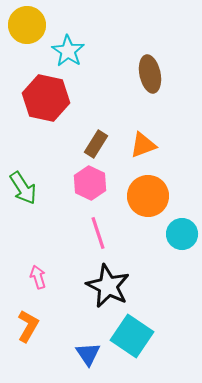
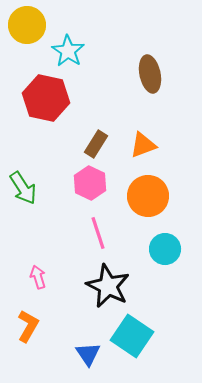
cyan circle: moved 17 px left, 15 px down
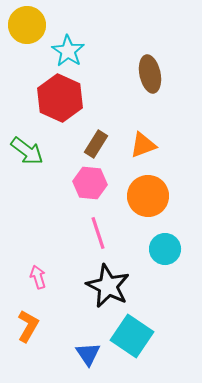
red hexagon: moved 14 px right; rotated 12 degrees clockwise
pink hexagon: rotated 20 degrees counterclockwise
green arrow: moved 4 px right, 37 px up; rotated 20 degrees counterclockwise
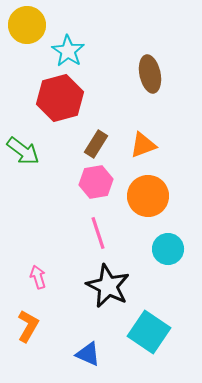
red hexagon: rotated 21 degrees clockwise
green arrow: moved 4 px left
pink hexagon: moved 6 px right, 1 px up; rotated 16 degrees counterclockwise
cyan circle: moved 3 px right
cyan square: moved 17 px right, 4 px up
blue triangle: rotated 32 degrees counterclockwise
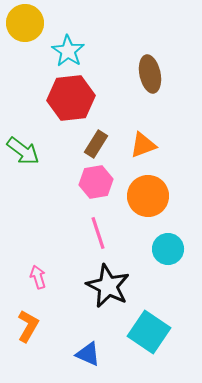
yellow circle: moved 2 px left, 2 px up
red hexagon: moved 11 px right; rotated 9 degrees clockwise
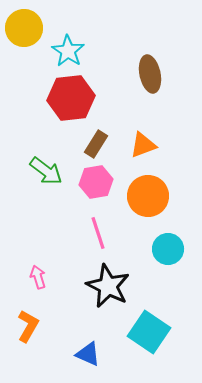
yellow circle: moved 1 px left, 5 px down
green arrow: moved 23 px right, 20 px down
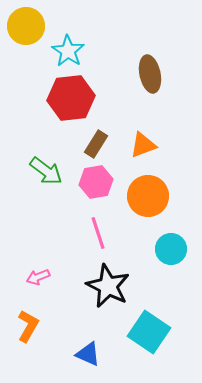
yellow circle: moved 2 px right, 2 px up
cyan circle: moved 3 px right
pink arrow: rotated 95 degrees counterclockwise
